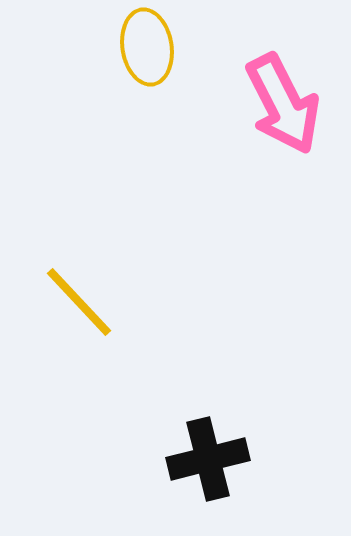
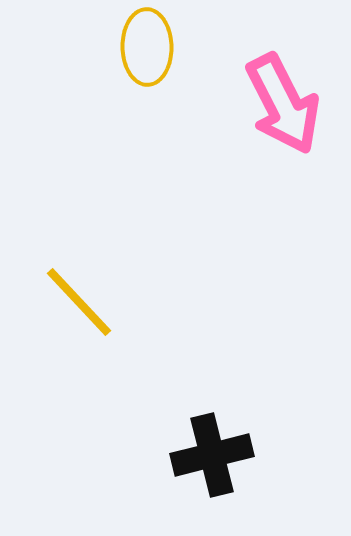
yellow ellipse: rotated 8 degrees clockwise
black cross: moved 4 px right, 4 px up
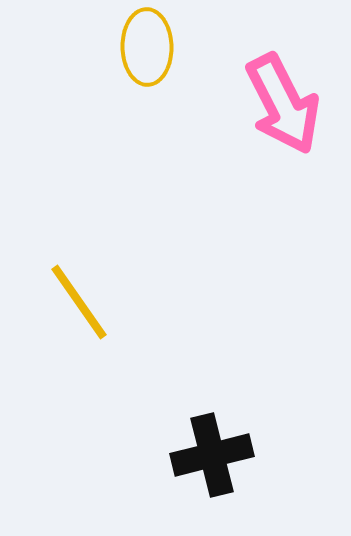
yellow line: rotated 8 degrees clockwise
